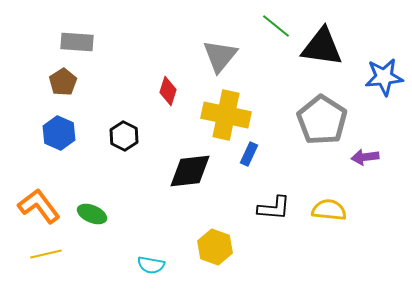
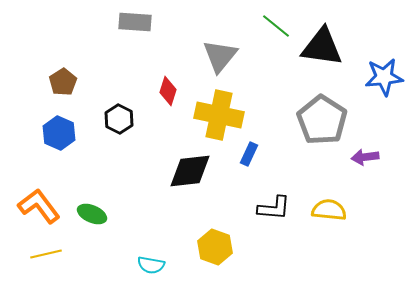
gray rectangle: moved 58 px right, 20 px up
yellow cross: moved 7 px left
black hexagon: moved 5 px left, 17 px up
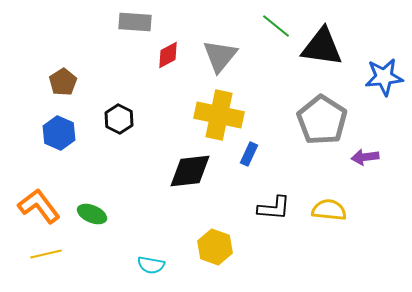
red diamond: moved 36 px up; rotated 44 degrees clockwise
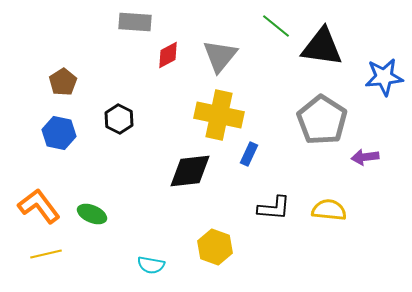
blue hexagon: rotated 12 degrees counterclockwise
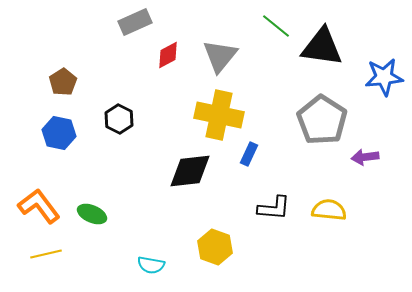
gray rectangle: rotated 28 degrees counterclockwise
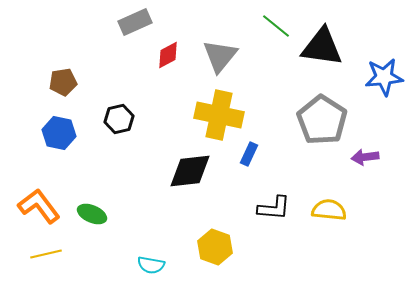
brown pentagon: rotated 24 degrees clockwise
black hexagon: rotated 20 degrees clockwise
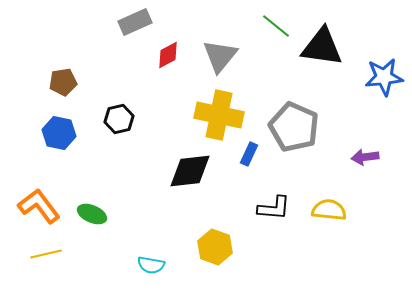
gray pentagon: moved 28 px left, 7 px down; rotated 9 degrees counterclockwise
